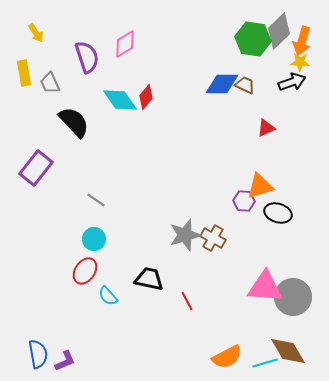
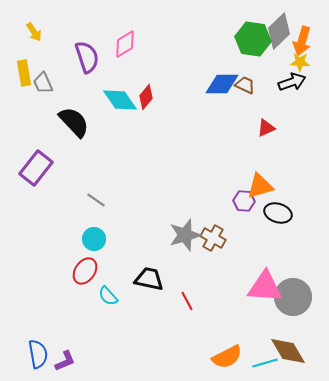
yellow arrow: moved 2 px left, 1 px up
gray trapezoid: moved 7 px left
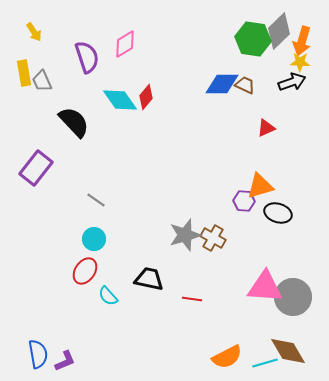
gray trapezoid: moved 1 px left, 2 px up
red line: moved 5 px right, 2 px up; rotated 54 degrees counterclockwise
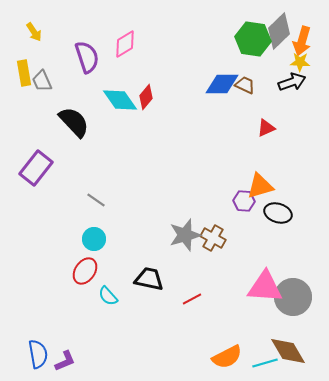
red line: rotated 36 degrees counterclockwise
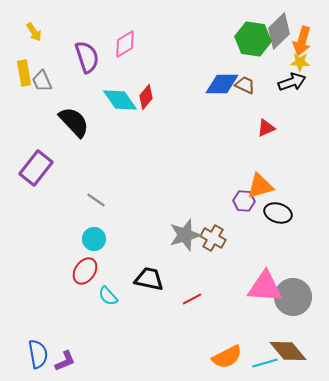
brown diamond: rotated 9 degrees counterclockwise
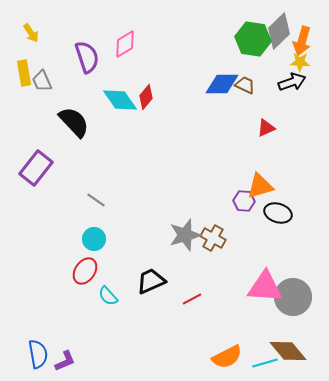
yellow arrow: moved 3 px left, 1 px down
black trapezoid: moved 2 px right, 2 px down; rotated 36 degrees counterclockwise
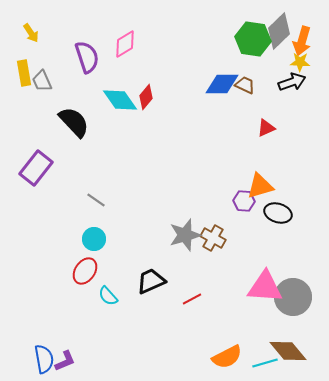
blue semicircle: moved 6 px right, 5 px down
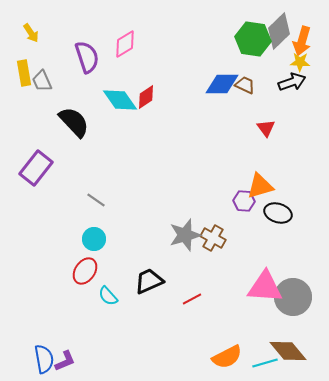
red diamond: rotated 15 degrees clockwise
red triangle: rotated 42 degrees counterclockwise
black trapezoid: moved 2 px left
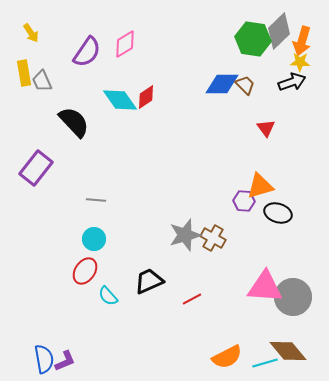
purple semicircle: moved 5 px up; rotated 52 degrees clockwise
brown trapezoid: rotated 20 degrees clockwise
gray line: rotated 30 degrees counterclockwise
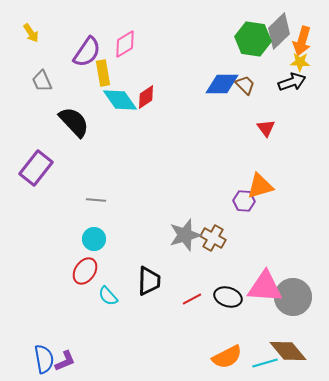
yellow rectangle: moved 79 px right
black ellipse: moved 50 px left, 84 px down
black trapezoid: rotated 116 degrees clockwise
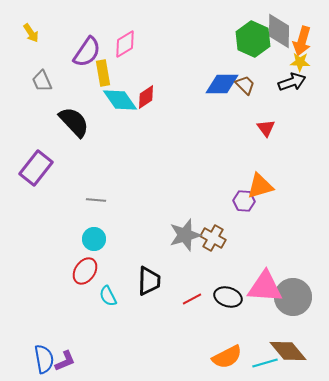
gray diamond: rotated 45 degrees counterclockwise
green hexagon: rotated 16 degrees clockwise
cyan semicircle: rotated 15 degrees clockwise
